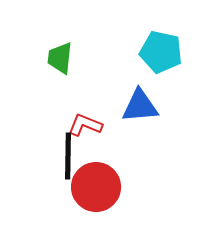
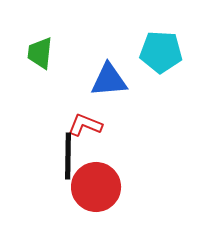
cyan pentagon: rotated 9 degrees counterclockwise
green trapezoid: moved 20 px left, 5 px up
blue triangle: moved 31 px left, 26 px up
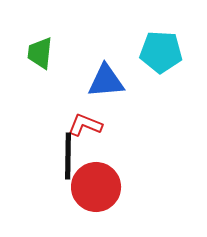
blue triangle: moved 3 px left, 1 px down
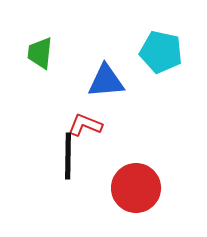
cyan pentagon: rotated 9 degrees clockwise
red circle: moved 40 px right, 1 px down
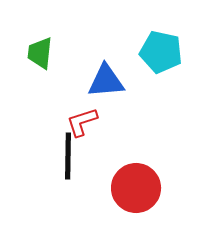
red L-shape: moved 3 px left, 3 px up; rotated 40 degrees counterclockwise
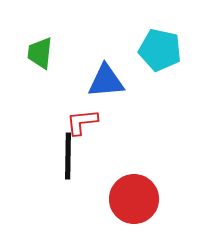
cyan pentagon: moved 1 px left, 2 px up
red L-shape: rotated 12 degrees clockwise
red circle: moved 2 px left, 11 px down
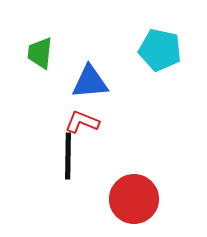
blue triangle: moved 16 px left, 1 px down
red L-shape: rotated 28 degrees clockwise
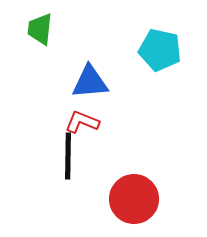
green trapezoid: moved 24 px up
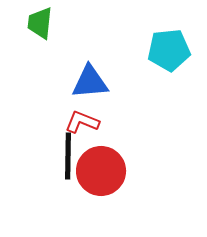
green trapezoid: moved 6 px up
cyan pentagon: moved 9 px right; rotated 18 degrees counterclockwise
red circle: moved 33 px left, 28 px up
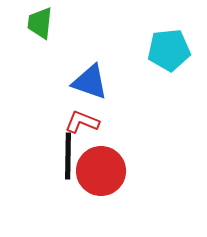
blue triangle: rotated 24 degrees clockwise
